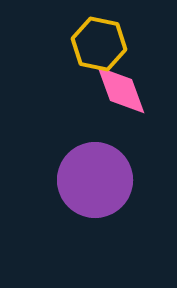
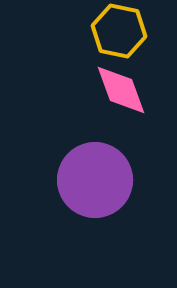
yellow hexagon: moved 20 px right, 13 px up
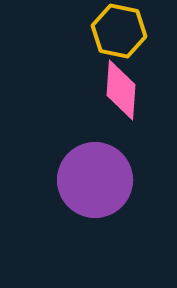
pink diamond: rotated 24 degrees clockwise
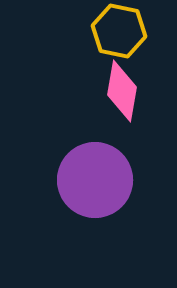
pink diamond: moved 1 px right, 1 px down; rotated 6 degrees clockwise
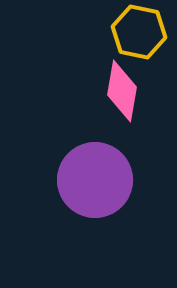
yellow hexagon: moved 20 px right, 1 px down
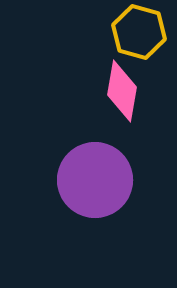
yellow hexagon: rotated 4 degrees clockwise
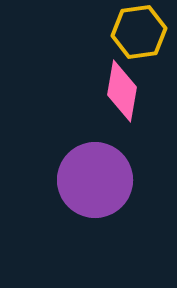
yellow hexagon: rotated 24 degrees counterclockwise
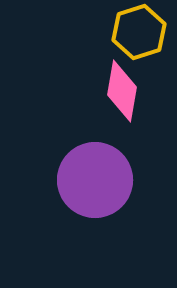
yellow hexagon: rotated 10 degrees counterclockwise
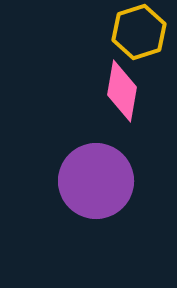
purple circle: moved 1 px right, 1 px down
